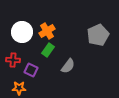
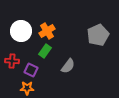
white circle: moved 1 px left, 1 px up
green rectangle: moved 3 px left, 1 px down
red cross: moved 1 px left, 1 px down
orange star: moved 8 px right
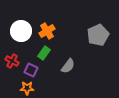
green rectangle: moved 1 px left, 2 px down
red cross: rotated 24 degrees clockwise
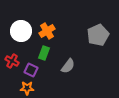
green rectangle: rotated 16 degrees counterclockwise
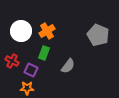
gray pentagon: rotated 25 degrees counterclockwise
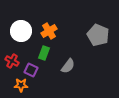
orange cross: moved 2 px right
orange star: moved 6 px left, 3 px up
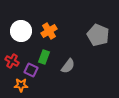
green rectangle: moved 4 px down
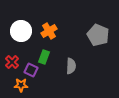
red cross: moved 1 px down; rotated 16 degrees clockwise
gray semicircle: moved 3 px right; rotated 35 degrees counterclockwise
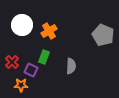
white circle: moved 1 px right, 6 px up
gray pentagon: moved 5 px right
